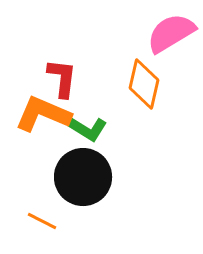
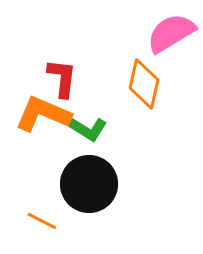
black circle: moved 6 px right, 7 px down
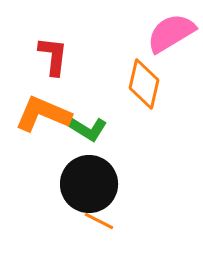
red L-shape: moved 9 px left, 22 px up
orange line: moved 57 px right
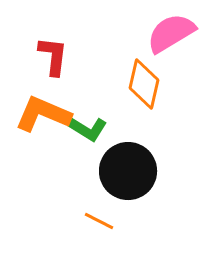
black circle: moved 39 px right, 13 px up
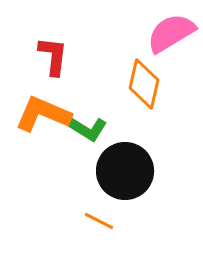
black circle: moved 3 px left
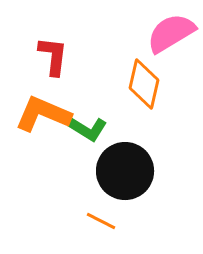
orange line: moved 2 px right
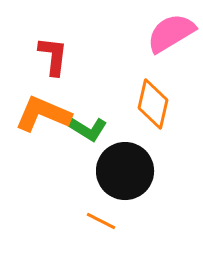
orange diamond: moved 9 px right, 20 px down
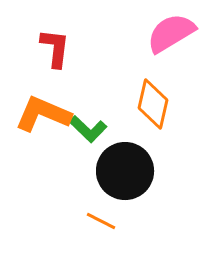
red L-shape: moved 2 px right, 8 px up
green L-shape: rotated 12 degrees clockwise
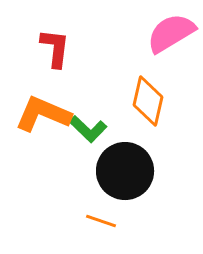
orange diamond: moved 5 px left, 3 px up
orange line: rotated 8 degrees counterclockwise
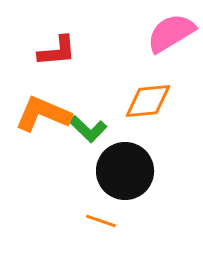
red L-shape: moved 2 px right, 3 px down; rotated 78 degrees clockwise
orange diamond: rotated 72 degrees clockwise
